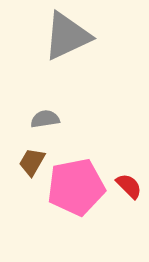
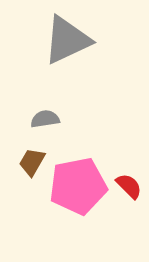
gray triangle: moved 4 px down
pink pentagon: moved 2 px right, 1 px up
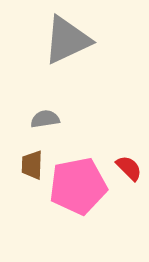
brown trapezoid: moved 3 px down; rotated 28 degrees counterclockwise
red semicircle: moved 18 px up
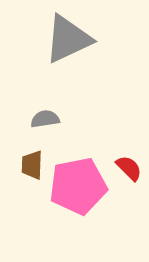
gray triangle: moved 1 px right, 1 px up
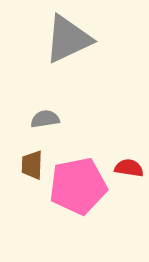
red semicircle: rotated 36 degrees counterclockwise
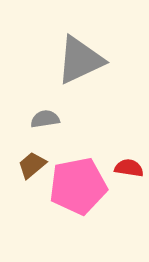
gray triangle: moved 12 px right, 21 px down
brown trapezoid: rotated 48 degrees clockwise
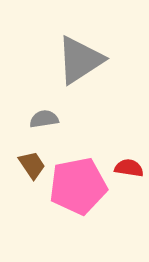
gray triangle: rotated 8 degrees counterclockwise
gray semicircle: moved 1 px left
brown trapezoid: rotated 96 degrees clockwise
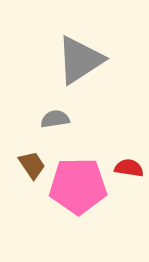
gray semicircle: moved 11 px right
pink pentagon: rotated 10 degrees clockwise
